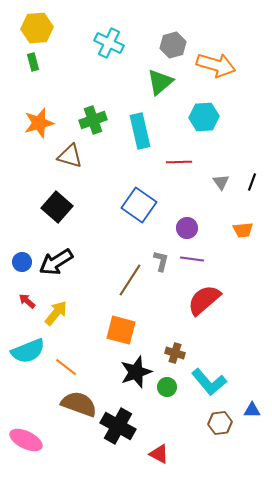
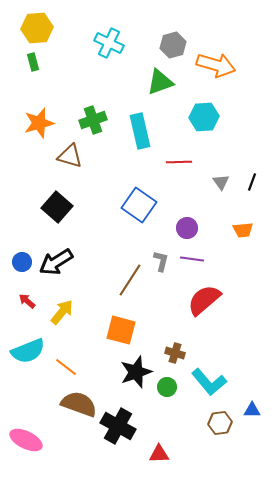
green triangle: rotated 20 degrees clockwise
yellow arrow: moved 6 px right, 1 px up
red triangle: rotated 30 degrees counterclockwise
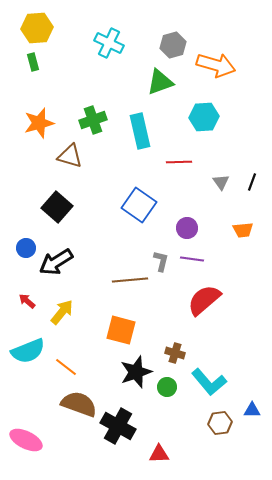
blue circle: moved 4 px right, 14 px up
brown line: rotated 52 degrees clockwise
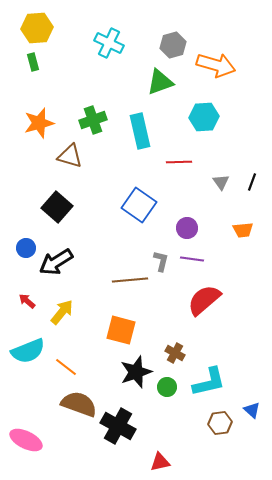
brown cross: rotated 12 degrees clockwise
cyan L-shape: rotated 63 degrees counterclockwise
blue triangle: rotated 42 degrees clockwise
red triangle: moved 1 px right, 8 px down; rotated 10 degrees counterclockwise
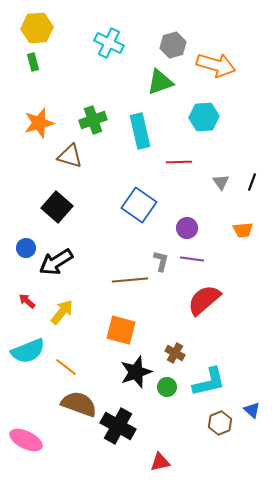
brown hexagon: rotated 15 degrees counterclockwise
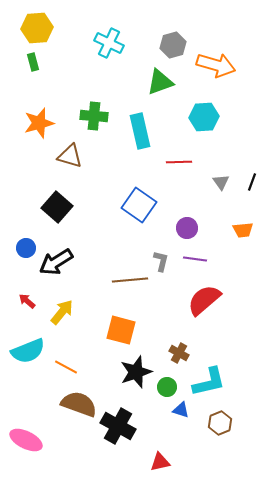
green cross: moved 1 px right, 4 px up; rotated 24 degrees clockwise
purple line: moved 3 px right
brown cross: moved 4 px right
orange line: rotated 10 degrees counterclockwise
blue triangle: moved 71 px left; rotated 24 degrees counterclockwise
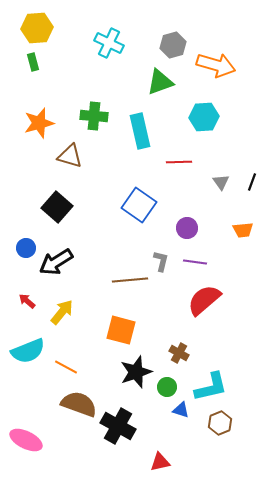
purple line: moved 3 px down
cyan L-shape: moved 2 px right, 5 px down
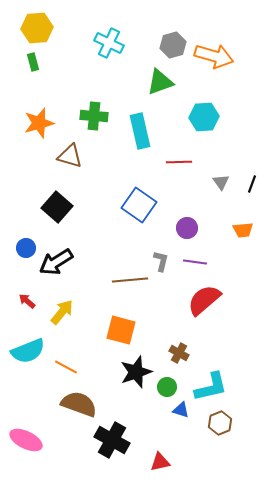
orange arrow: moved 2 px left, 9 px up
black line: moved 2 px down
black cross: moved 6 px left, 14 px down
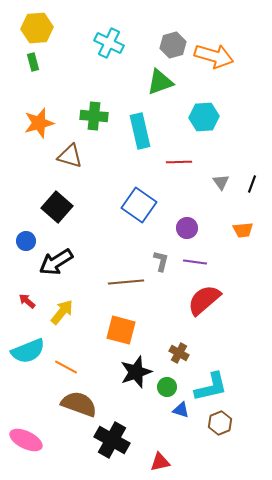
blue circle: moved 7 px up
brown line: moved 4 px left, 2 px down
